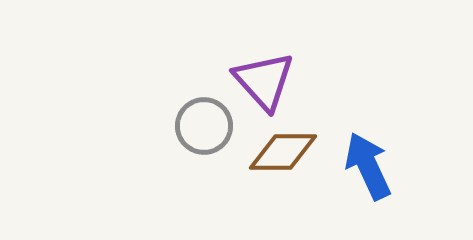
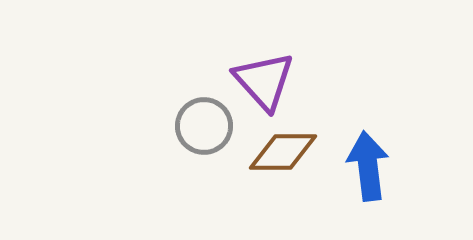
blue arrow: rotated 18 degrees clockwise
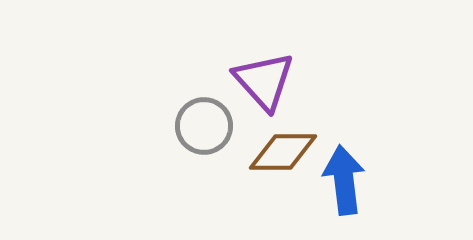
blue arrow: moved 24 px left, 14 px down
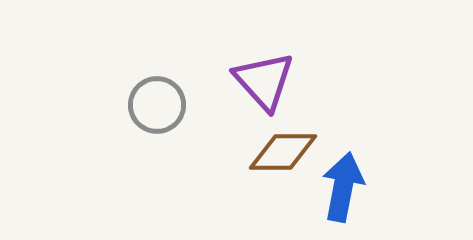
gray circle: moved 47 px left, 21 px up
blue arrow: moved 1 px left, 7 px down; rotated 18 degrees clockwise
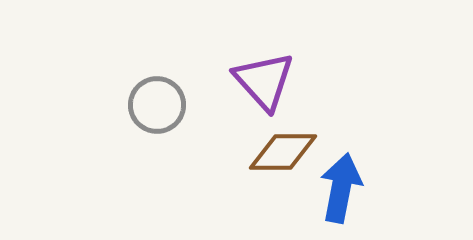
blue arrow: moved 2 px left, 1 px down
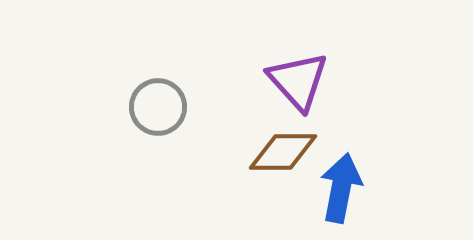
purple triangle: moved 34 px right
gray circle: moved 1 px right, 2 px down
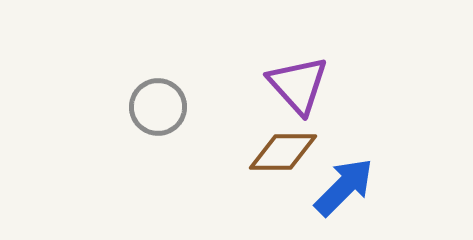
purple triangle: moved 4 px down
blue arrow: moved 3 px right, 1 px up; rotated 34 degrees clockwise
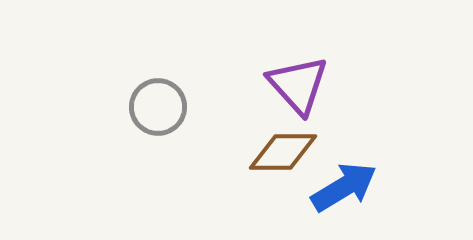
blue arrow: rotated 14 degrees clockwise
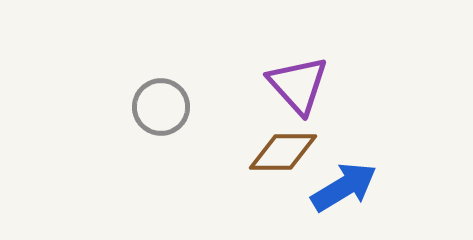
gray circle: moved 3 px right
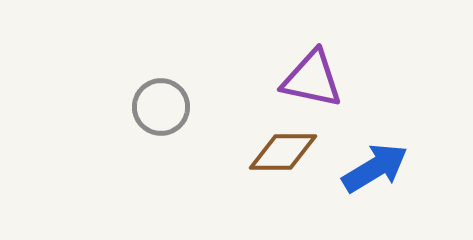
purple triangle: moved 14 px right, 6 px up; rotated 36 degrees counterclockwise
blue arrow: moved 31 px right, 19 px up
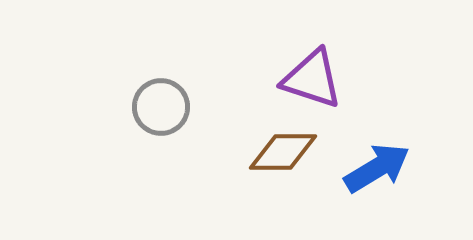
purple triangle: rotated 6 degrees clockwise
blue arrow: moved 2 px right
